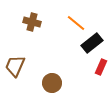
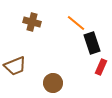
black rectangle: rotated 70 degrees counterclockwise
brown trapezoid: rotated 135 degrees counterclockwise
brown circle: moved 1 px right
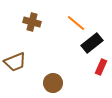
black rectangle: rotated 70 degrees clockwise
brown trapezoid: moved 4 px up
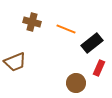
orange line: moved 10 px left, 6 px down; rotated 18 degrees counterclockwise
red rectangle: moved 2 px left, 1 px down
brown circle: moved 23 px right
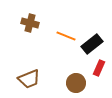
brown cross: moved 2 px left, 1 px down
orange line: moved 7 px down
black rectangle: moved 1 px down
brown trapezoid: moved 14 px right, 17 px down
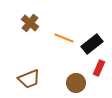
brown cross: rotated 24 degrees clockwise
orange line: moved 2 px left, 2 px down
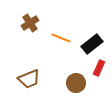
brown cross: rotated 18 degrees clockwise
orange line: moved 3 px left
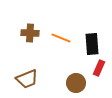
brown cross: moved 10 px down; rotated 36 degrees clockwise
black rectangle: rotated 55 degrees counterclockwise
brown trapezoid: moved 2 px left
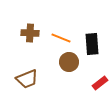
red rectangle: moved 1 px right, 15 px down; rotated 28 degrees clockwise
brown circle: moved 7 px left, 21 px up
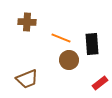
brown cross: moved 3 px left, 11 px up
brown circle: moved 2 px up
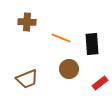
brown circle: moved 9 px down
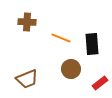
brown circle: moved 2 px right
